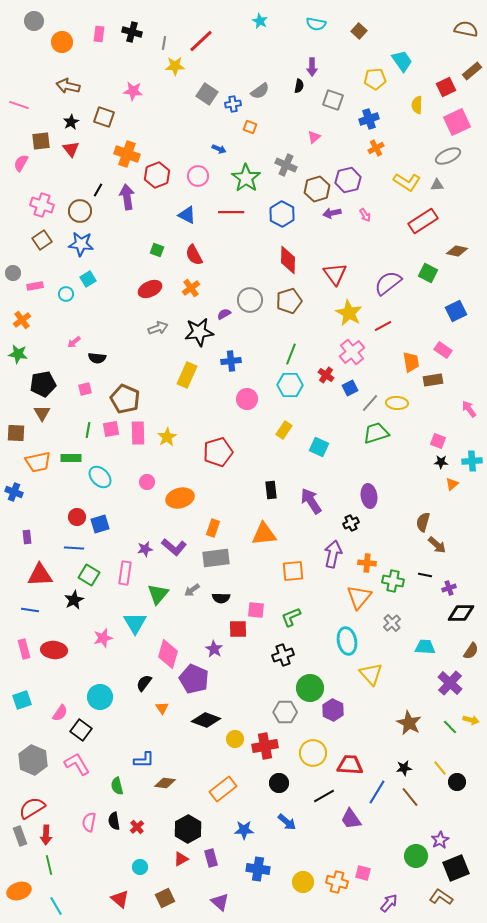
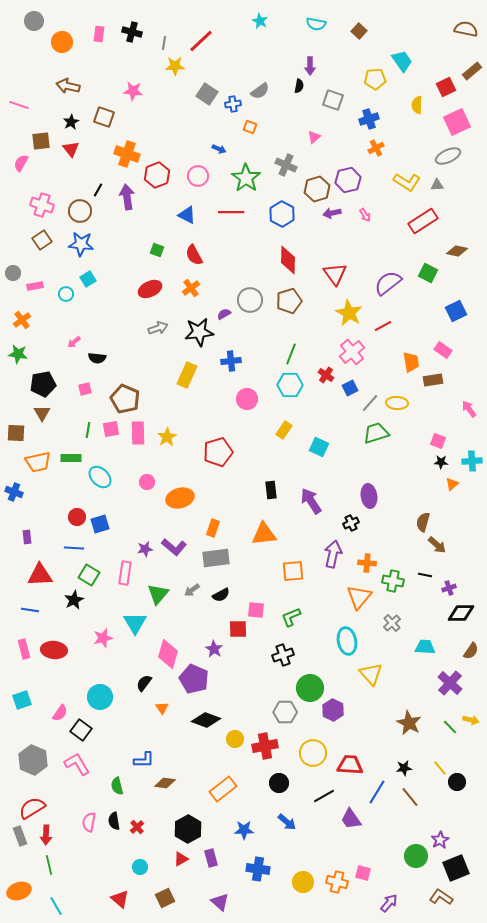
purple arrow at (312, 67): moved 2 px left, 1 px up
black semicircle at (221, 598): moved 3 px up; rotated 30 degrees counterclockwise
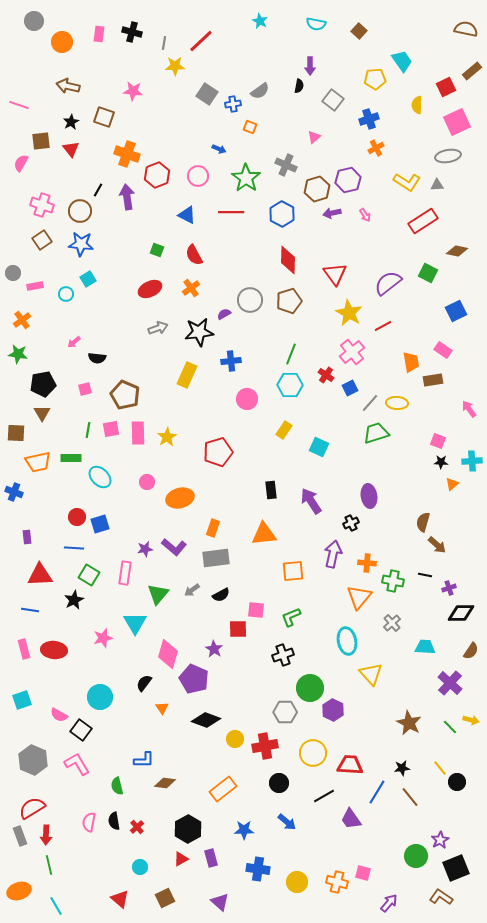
gray square at (333, 100): rotated 20 degrees clockwise
gray ellipse at (448, 156): rotated 15 degrees clockwise
brown pentagon at (125, 399): moved 4 px up
pink semicircle at (60, 713): moved 1 px left, 2 px down; rotated 84 degrees clockwise
black star at (404, 768): moved 2 px left
yellow circle at (303, 882): moved 6 px left
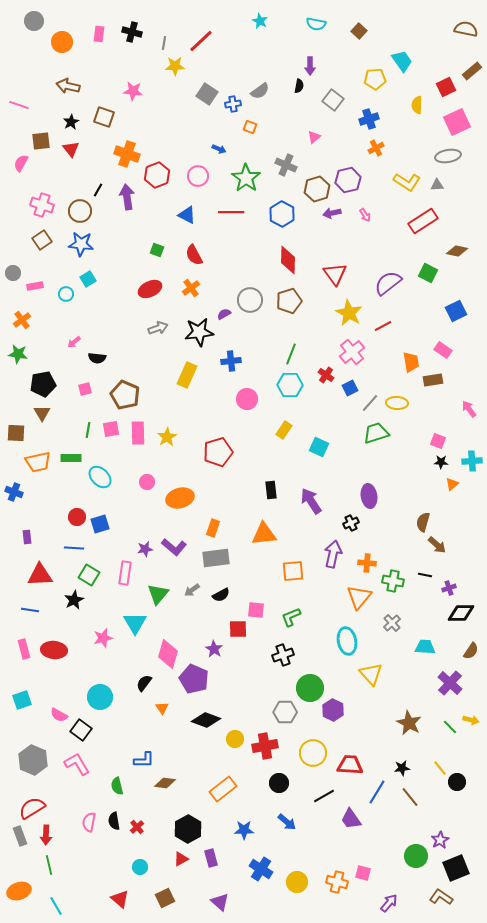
blue cross at (258, 869): moved 3 px right; rotated 25 degrees clockwise
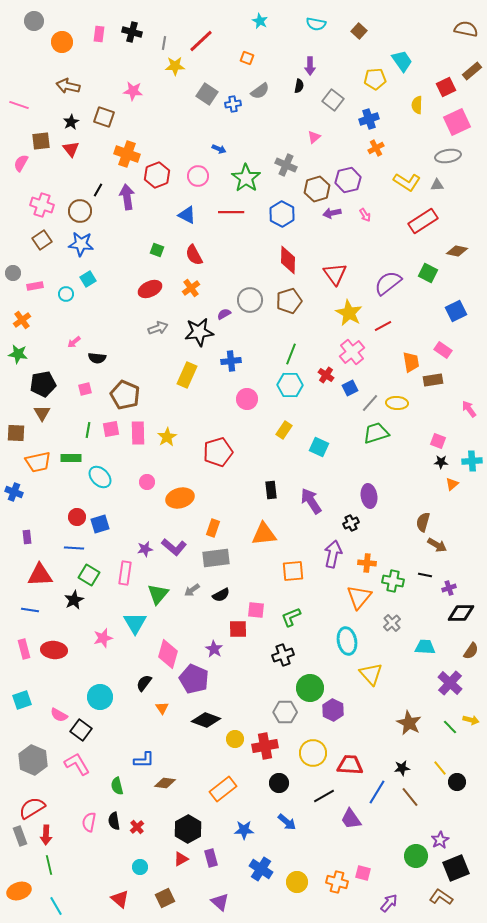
orange square at (250, 127): moved 3 px left, 69 px up
brown arrow at (437, 545): rotated 12 degrees counterclockwise
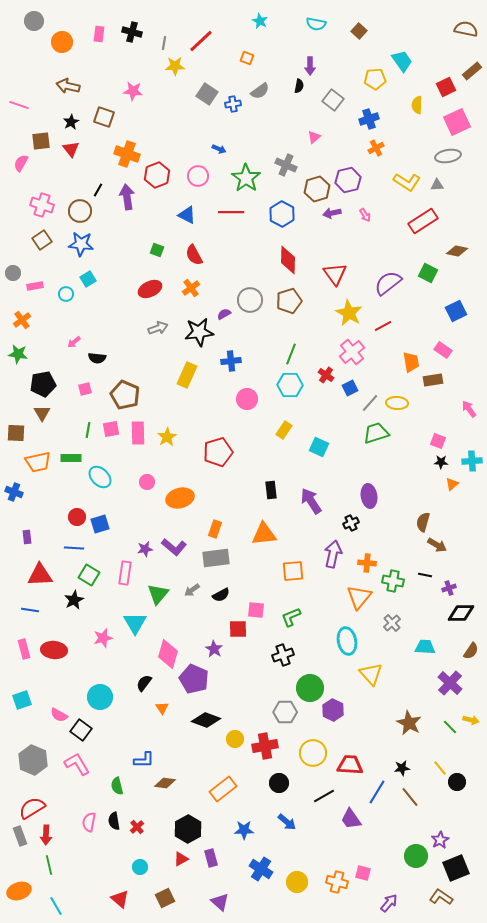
orange rectangle at (213, 528): moved 2 px right, 1 px down
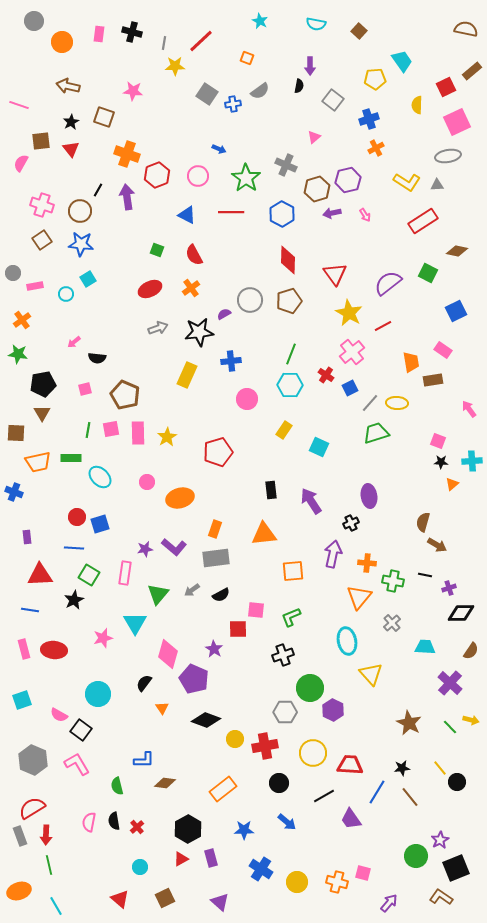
cyan circle at (100, 697): moved 2 px left, 3 px up
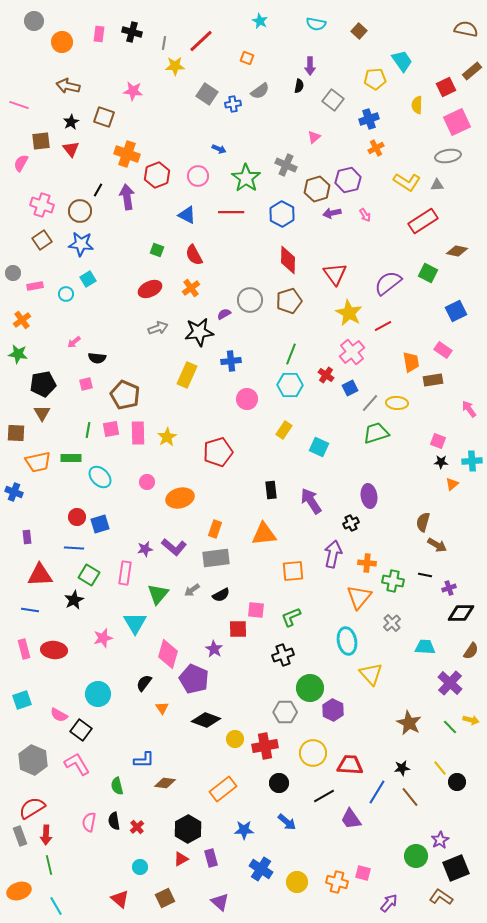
pink square at (85, 389): moved 1 px right, 5 px up
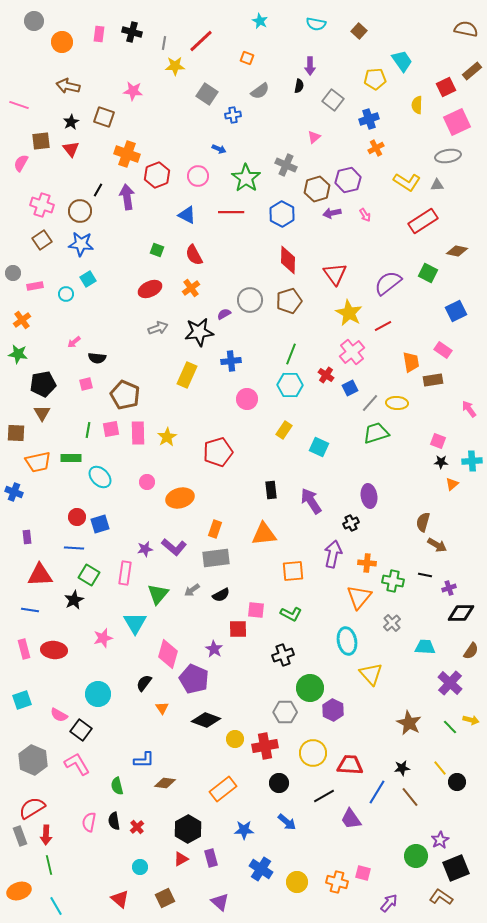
blue cross at (233, 104): moved 11 px down
green L-shape at (291, 617): moved 3 px up; rotated 130 degrees counterclockwise
